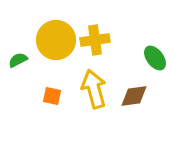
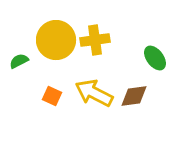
green semicircle: moved 1 px right, 1 px down
yellow arrow: moved 4 px down; rotated 48 degrees counterclockwise
orange square: rotated 12 degrees clockwise
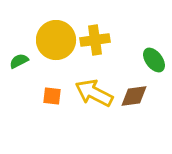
green ellipse: moved 1 px left, 2 px down
orange square: rotated 18 degrees counterclockwise
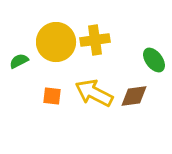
yellow circle: moved 2 px down
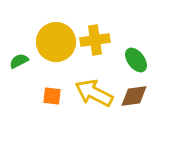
green ellipse: moved 18 px left
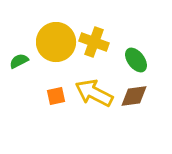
yellow cross: moved 1 px left, 2 px down; rotated 28 degrees clockwise
orange square: moved 4 px right; rotated 18 degrees counterclockwise
